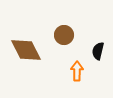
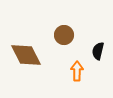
brown diamond: moved 5 px down
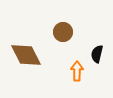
brown circle: moved 1 px left, 3 px up
black semicircle: moved 1 px left, 3 px down
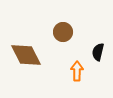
black semicircle: moved 1 px right, 2 px up
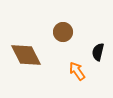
orange arrow: rotated 36 degrees counterclockwise
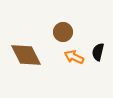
orange arrow: moved 3 px left, 14 px up; rotated 30 degrees counterclockwise
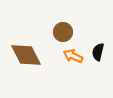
orange arrow: moved 1 px left, 1 px up
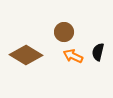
brown circle: moved 1 px right
brown diamond: rotated 32 degrees counterclockwise
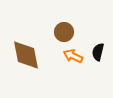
brown diamond: rotated 48 degrees clockwise
